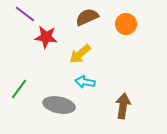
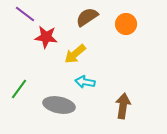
brown semicircle: rotated 10 degrees counterclockwise
yellow arrow: moved 5 px left
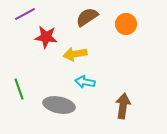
purple line: rotated 65 degrees counterclockwise
yellow arrow: rotated 30 degrees clockwise
green line: rotated 55 degrees counterclockwise
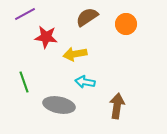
green line: moved 5 px right, 7 px up
brown arrow: moved 6 px left
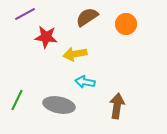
green line: moved 7 px left, 18 px down; rotated 45 degrees clockwise
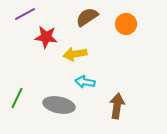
green line: moved 2 px up
